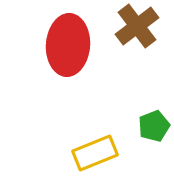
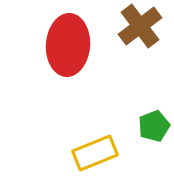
brown cross: moved 3 px right
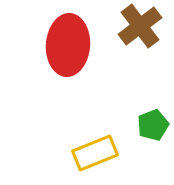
green pentagon: moved 1 px left, 1 px up
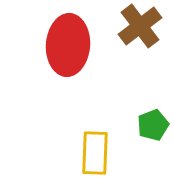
yellow rectangle: rotated 66 degrees counterclockwise
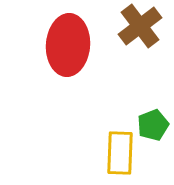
yellow rectangle: moved 25 px right
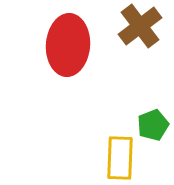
yellow rectangle: moved 5 px down
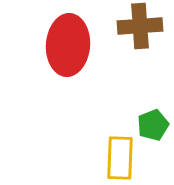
brown cross: rotated 33 degrees clockwise
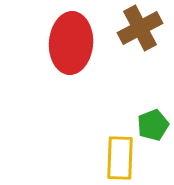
brown cross: moved 2 px down; rotated 24 degrees counterclockwise
red ellipse: moved 3 px right, 2 px up
